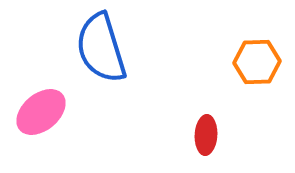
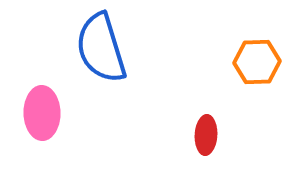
pink ellipse: moved 1 px right, 1 px down; rotated 51 degrees counterclockwise
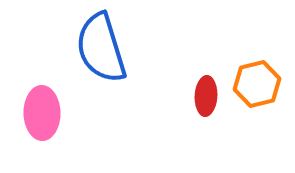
orange hexagon: moved 22 px down; rotated 12 degrees counterclockwise
red ellipse: moved 39 px up
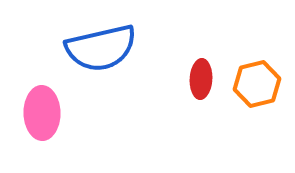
blue semicircle: rotated 86 degrees counterclockwise
red ellipse: moved 5 px left, 17 px up
